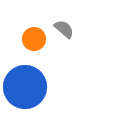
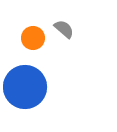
orange circle: moved 1 px left, 1 px up
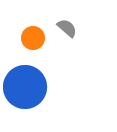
gray semicircle: moved 3 px right, 1 px up
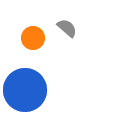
blue circle: moved 3 px down
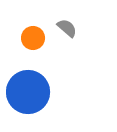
blue circle: moved 3 px right, 2 px down
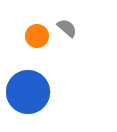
orange circle: moved 4 px right, 2 px up
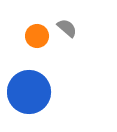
blue circle: moved 1 px right
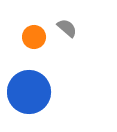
orange circle: moved 3 px left, 1 px down
